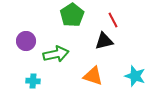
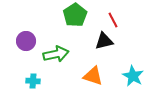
green pentagon: moved 3 px right
cyan star: moved 2 px left; rotated 10 degrees clockwise
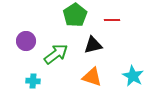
red line: moved 1 px left; rotated 63 degrees counterclockwise
black triangle: moved 11 px left, 4 px down
green arrow: rotated 25 degrees counterclockwise
orange triangle: moved 1 px left, 1 px down
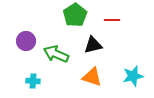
green arrow: rotated 120 degrees counterclockwise
cyan star: rotated 30 degrees clockwise
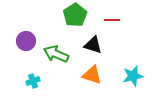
black triangle: rotated 30 degrees clockwise
orange triangle: moved 2 px up
cyan cross: rotated 24 degrees counterclockwise
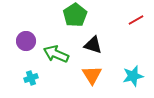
red line: moved 24 px right; rotated 28 degrees counterclockwise
orange triangle: rotated 40 degrees clockwise
cyan cross: moved 2 px left, 3 px up
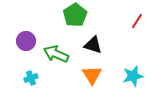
red line: moved 1 px right, 1 px down; rotated 28 degrees counterclockwise
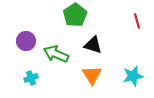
red line: rotated 49 degrees counterclockwise
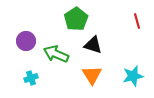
green pentagon: moved 1 px right, 4 px down
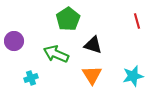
green pentagon: moved 8 px left
purple circle: moved 12 px left
